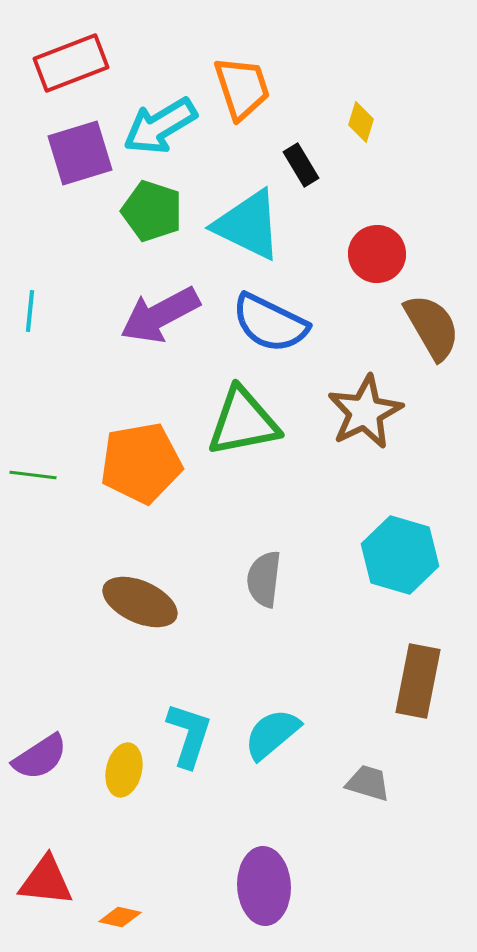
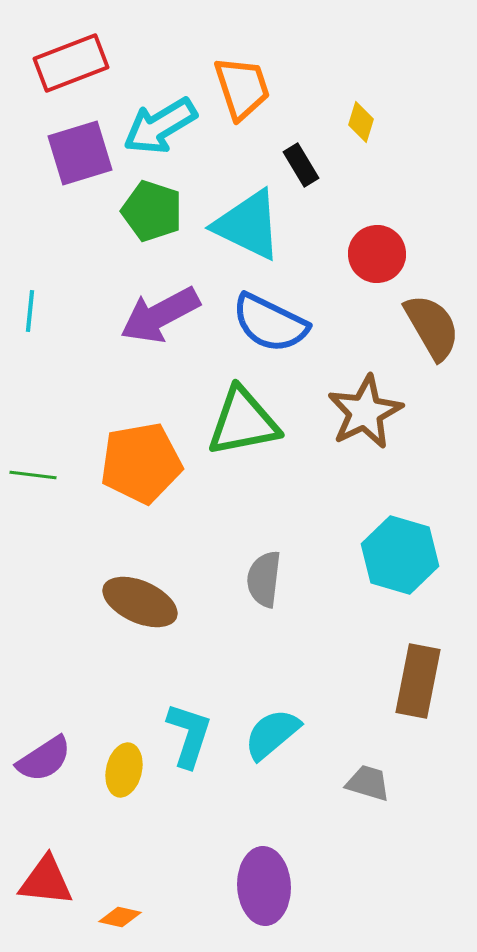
purple semicircle: moved 4 px right, 2 px down
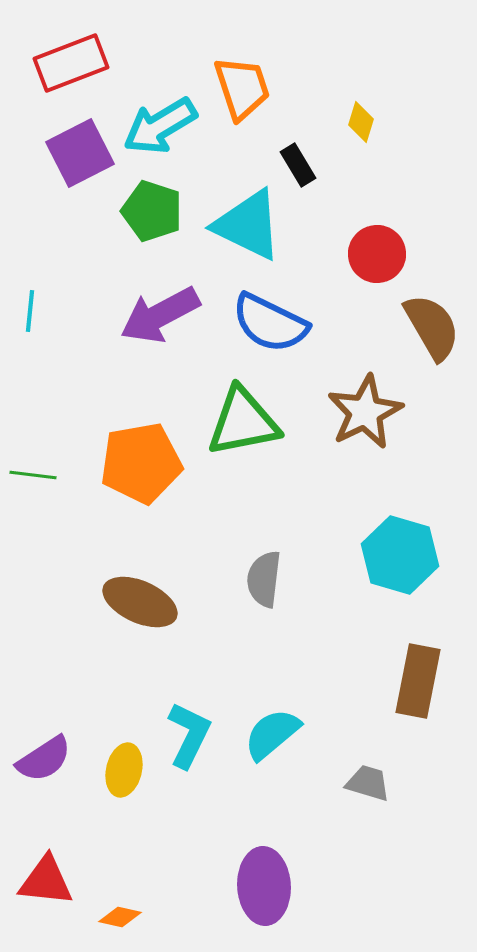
purple square: rotated 10 degrees counterclockwise
black rectangle: moved 3 px left
cyan L-shape: rotated 8 degrees clockwise
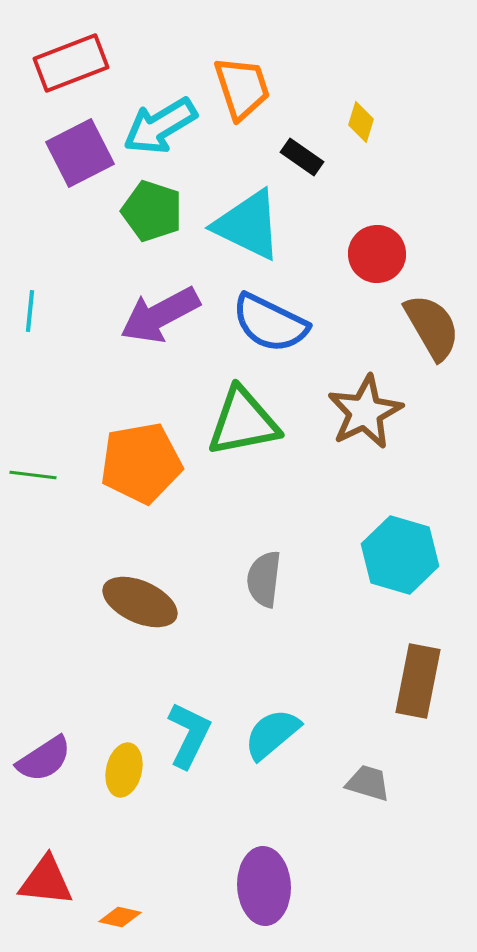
black rectangle: moved 4 px right, 8 px up; rotated 24 degrees counterclockwise
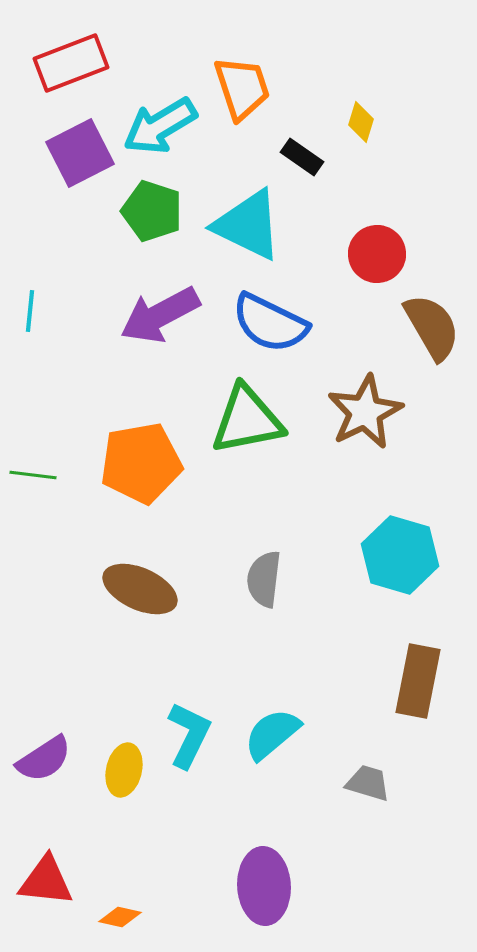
green triangle: moved 4 px right, 2 px up
brown ellipse: moved 13 px up
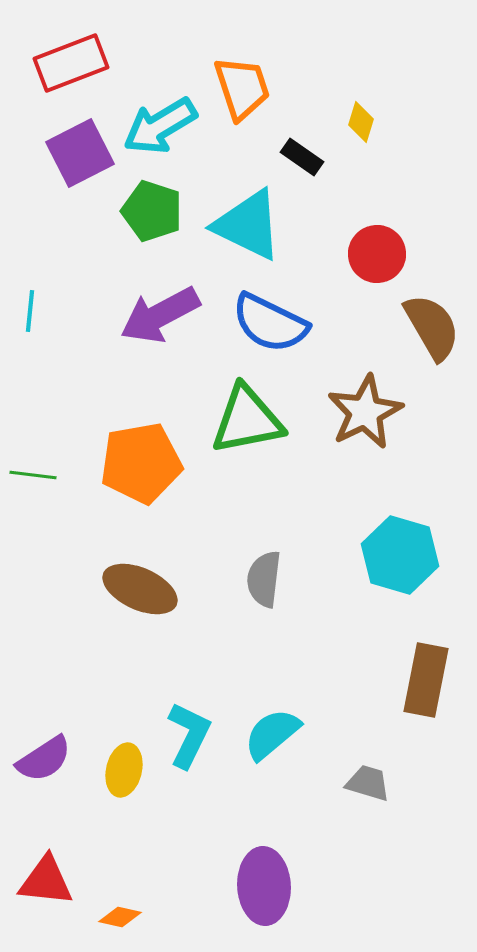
brown rectangle: moved 8 px right, 1 px up
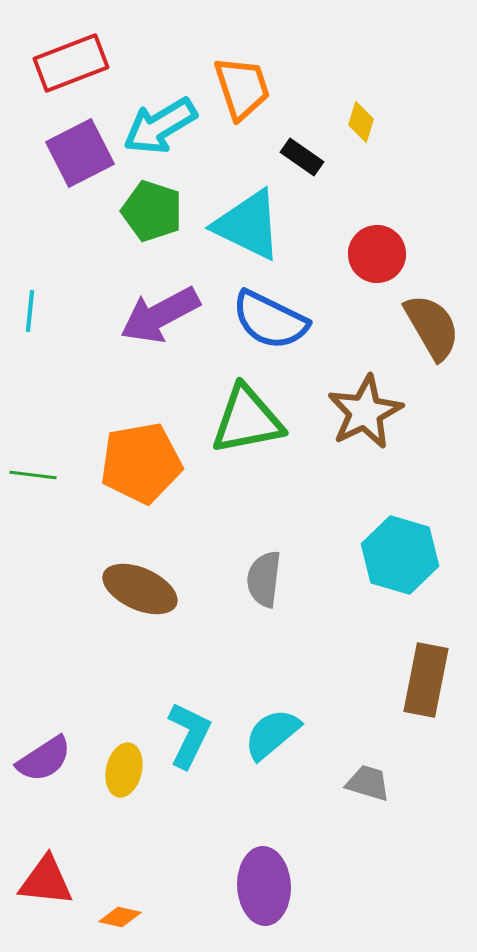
blue semicircle: moved 3 px up
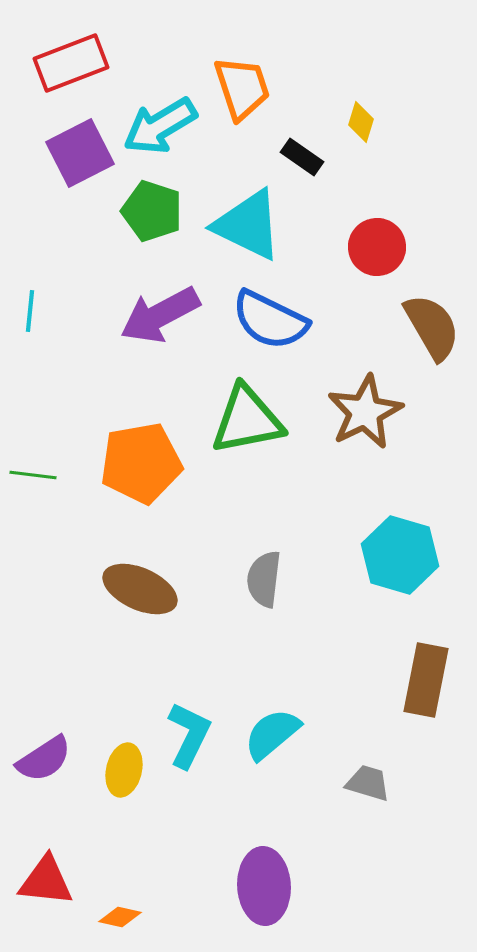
red circle: moved 7 px up
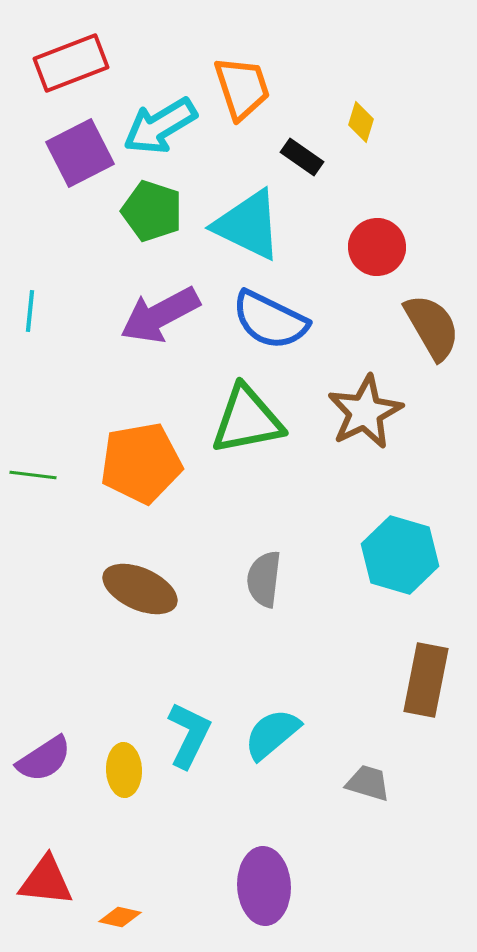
yellow ellipse: rotated 15 degrees counterclockwise
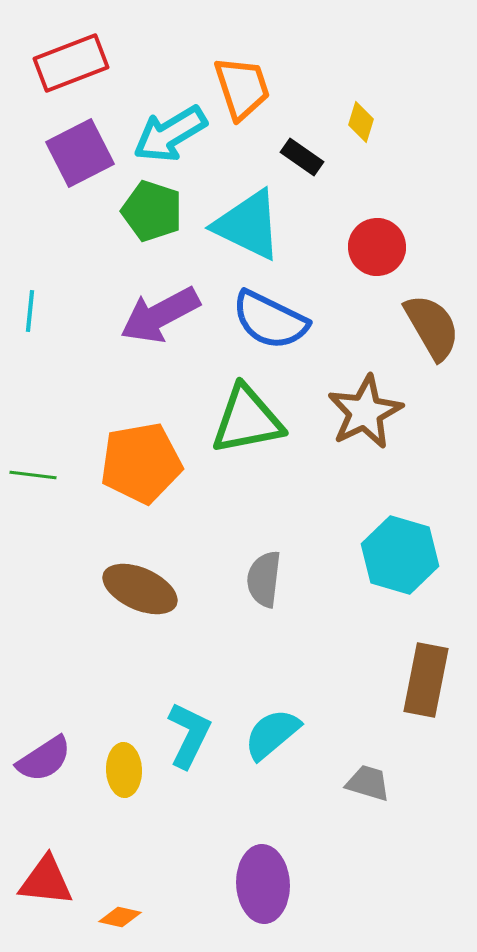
cyan arrow: moved 10 px right, 8 px down
purple ellipse: moved 1 px left, 2 px up
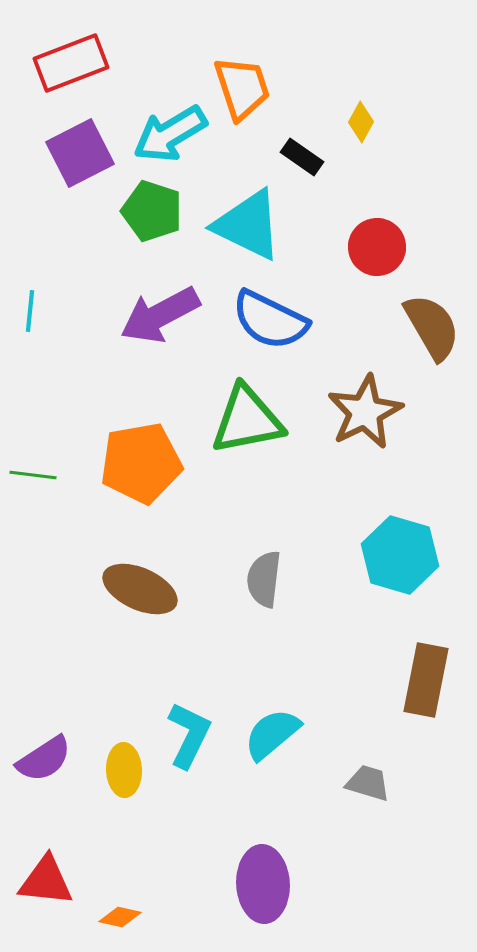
yellow diamond: rotated 12 degrees clockwise
